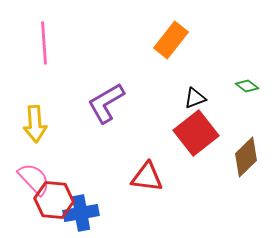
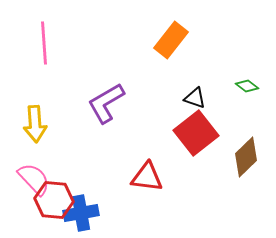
black triangle: rotated 40 degrees clockwise
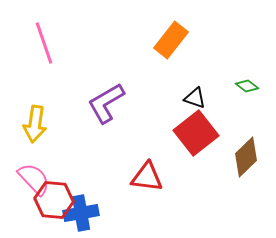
pink line: rotated 15 degrees counterclockwise
yellow arrow: rotated 12 degrees clockwise
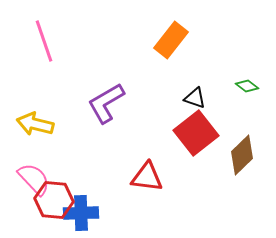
pink line: moved 2 px up
yellow arrow: rotated 96 degrees clockwise
brown diamond: moved 4 px left, 2 px up
blue cross: rotated 8 degrees clockwise
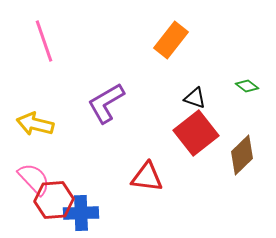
red hexagon: rotated 9 degrees counterclockwise
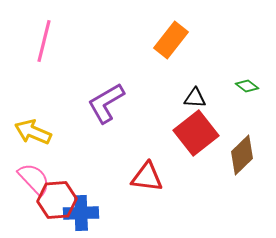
pink line: rotated 33 degrees clockwise
black triangle: rotated 15 degrees counterclockwise
yellow arrow: moved 2 px left, 8 px down; rotated 9 degrees clockwise
red hexagon: moved 3 px right
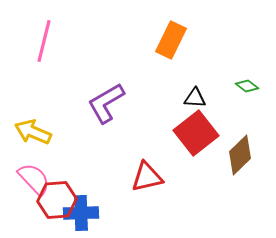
orange rectangle: rotated 12 degrees counterclockwise
brown diamond: moved 2 px left
red triangle: rotated 20 degrees counterclockwise
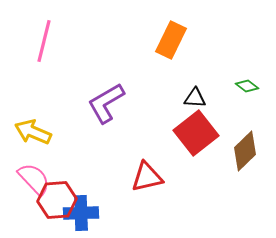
brown diamond: moved 5 px right, 4 px up
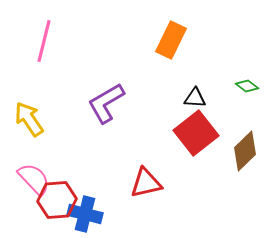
yellow arrow: moved 4 px left, 13 px up; rotated 33 degrees clockwise
red triangle: moved 1 px left, 6 px down
blue cross: moved 4 px right, 1 px down; rotated 16 degrees clockwise
